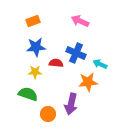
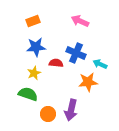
yellow star: moved 1 px left, 1 px down; rotated 24 degrees counterclockwise
purple arrow: moved 6 px down
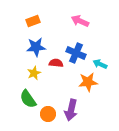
green semicircle: moved 5 px down; rotated 144 degrees counterclockwise
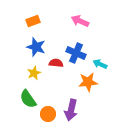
blue star: rotated 24 degrees clockwise
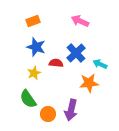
blue cross: rotated 24 degrees clockwise
orange star: moved 1 px right, 1 px down
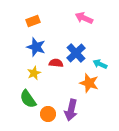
pink arrow: moved 4 px right, 3 px up
orange star: rotated 24 degrees clockwise
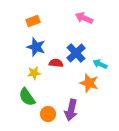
yellow star: rotated 16 degrees clockwise
green semicircle: moved 1 px left, 2 px up
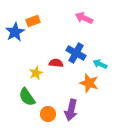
blue star: moved 21 px left, 15 px up; rotated 24 degrees clockwise
blue cross: rotated 18 degrees counterclockwise
yellow star: moved 2 px right; rotated 16 degrees counterclockwise
